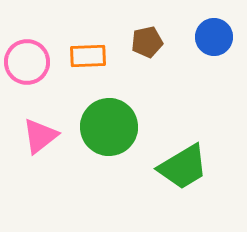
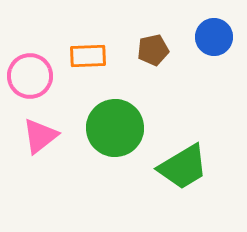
brown pentagon: moved 6 px right, 8 px down
pink circle: moved 3 px right, 14 px down
green circle: moved 6 px right, 1 px down
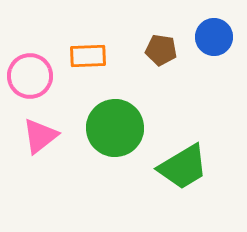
brown pentagon: moved 8 px right; rotated 20 degrees clockwise
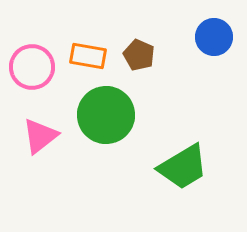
brown pentagon: moved 22 px left, 5 px down; rotated 16 degrees clockwise
orange rectangle: rotated 12 degrees clockwise
pink circle: moved 2 px right, 9 px up
green circle: moved 9 px left, 13 px up
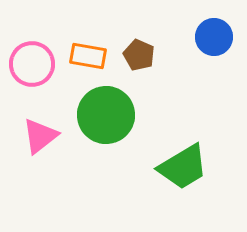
pink circle: moved 3 px up
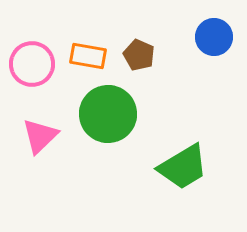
green circle: moved 2 px right, 1 px up
pink triangle: rotated 6 degrees counterclockwise
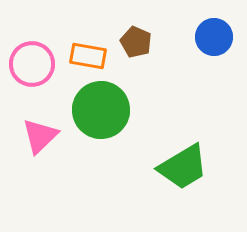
brown pentagon: moved 3 px left, 13 px up
green circle: moved 7 px left, 4 px up
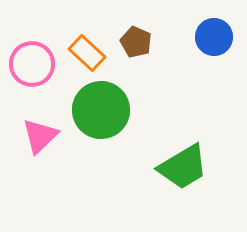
orange rectangle: moved 1 px left, 3 px up; rotated 33 degrees clockwise
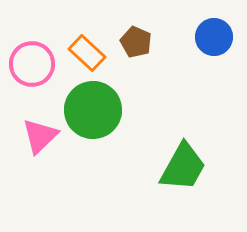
green circle: moved 8 px left
green trapezoid: rotated 30 degrees counterclockwise
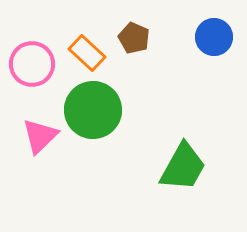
brown pentagon: moved 2 px left, 4 px up
